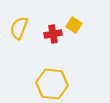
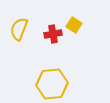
yellow semicircle: moved 1 px down
yellow hexagon: rotated 12 degrees counterclockwise
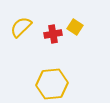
yellow square: moved 1 px right, 2 px down
yellow semicircle: moved 2 px right, 2 px up; rotated 25 degrees clockwise
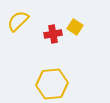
yellow semicircle: moved 3 px left, 6 px up
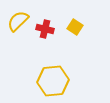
red cross: moved 8 px left, 5 px up; rotated 24 degrees clockwise
yellow hexagon: moved 1 px right, 3 px up
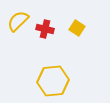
yellow square: moved 2 px right, 1 px down
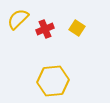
yellow semicircle: moved 2 px up
red cross: rotated 36 degrees counterclockwise
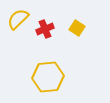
yellow hexagon: moved 5 px left, 4 px up
